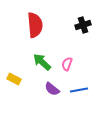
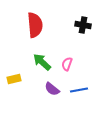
black cross: rotated 28 degrees clockwise
yellow rectangle: rotated 40 degrees counterclockwise
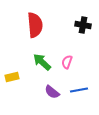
pink semicircle: moved 2 px up
yellow rectangle: moved 2 px left, 2 px up
purple semicircle: moved 3 px down
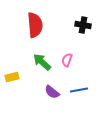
pink semicircle: moved 2 px up
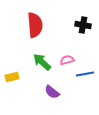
pink semicircle: rotated 56 degrees clockwise
blue line: moved 6 px right, 16 px up
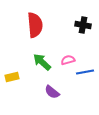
pink semicircle: moved 1 px right
blue line: moved 2 px up
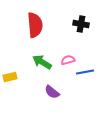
black cross: moved 2 px left, 1 px up
green arrow: rotated 12 degrees counterclockwise
yellow rectangle: moved 2 px left
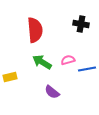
red semicircle: moved 5 px down
blue line: moved 2 px right, 3 px up
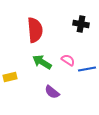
pink semicircle: rotated 48 degrees clockwise
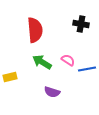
purple semicircle: rotated 21 degrees counterclockwise
